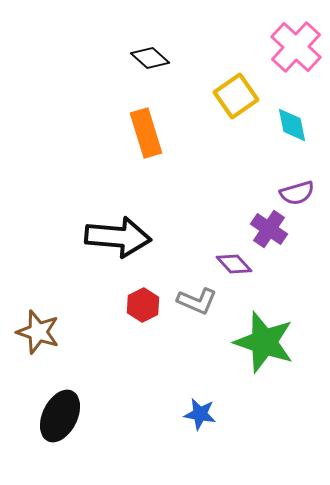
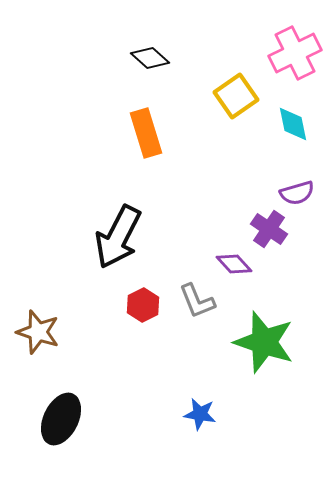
pink cross: moved 1 px left, 6 px down; rotated 21 degrees clockwise
cyan diamond: moved 1 px right, 1 px up
black arrow: rotated 112 degrees clockwise
gray L-shape: rotated 45 degrees clockwise
black ellipse: moved 1 px right, 3 px down
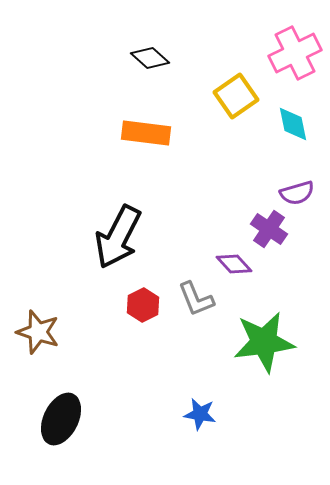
orange rectangle: rotated 66 degrees counterclockwise
gray L-shape: moved 1 px left, 2 px up
green star: rotated 26 degrees counterclockwise
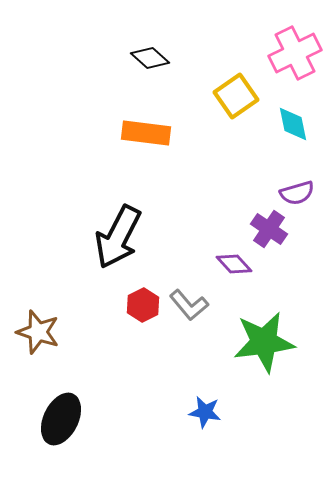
gray L-shape: moved 7 px left, 6 px down; rotated 18 degrees counterclockwise
blue star: moved 5 px right, 2 px up
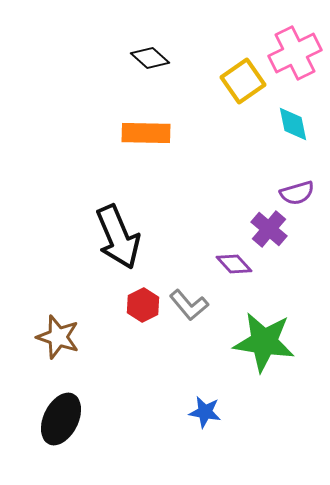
yellow square: moved 7 px right, 15 px up
orange rectangle: rotated 6 degrees counterclockwise
purple cross: rotated 6 degrees clockwise
black arrow: rotated 50 degrees counterclockwise
brown star: moved 20 px right, 5 px down
green star: rotated 16 degrees clockwise
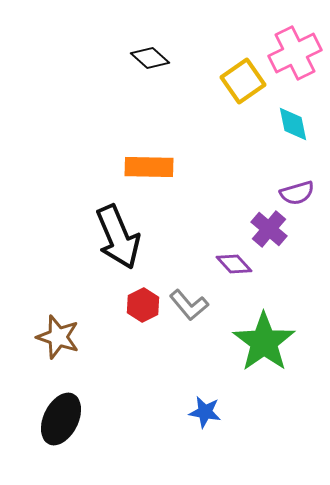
orange rectangle: moved 3 px right, 34 px down
green star: rotated 28 degrees clockwise
